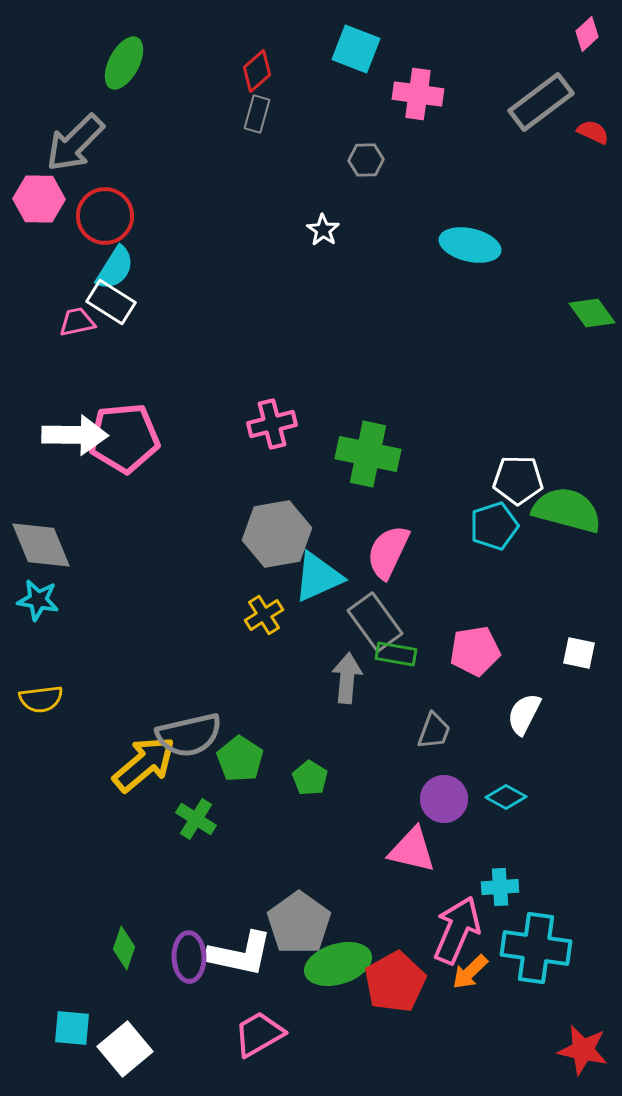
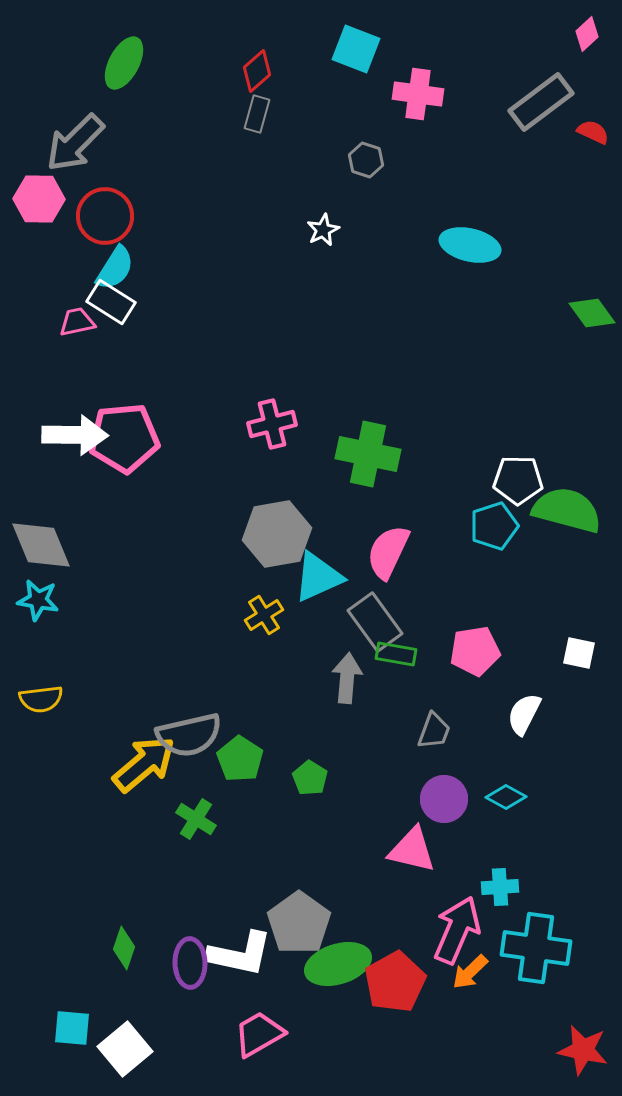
gray hexagon at (366, 160): rotated 20 degrees clockwise
white star at (323, 230): rotated 12 degrees clockwise
purple ellipse at (189, 957): moved 1 px right, 6 px down
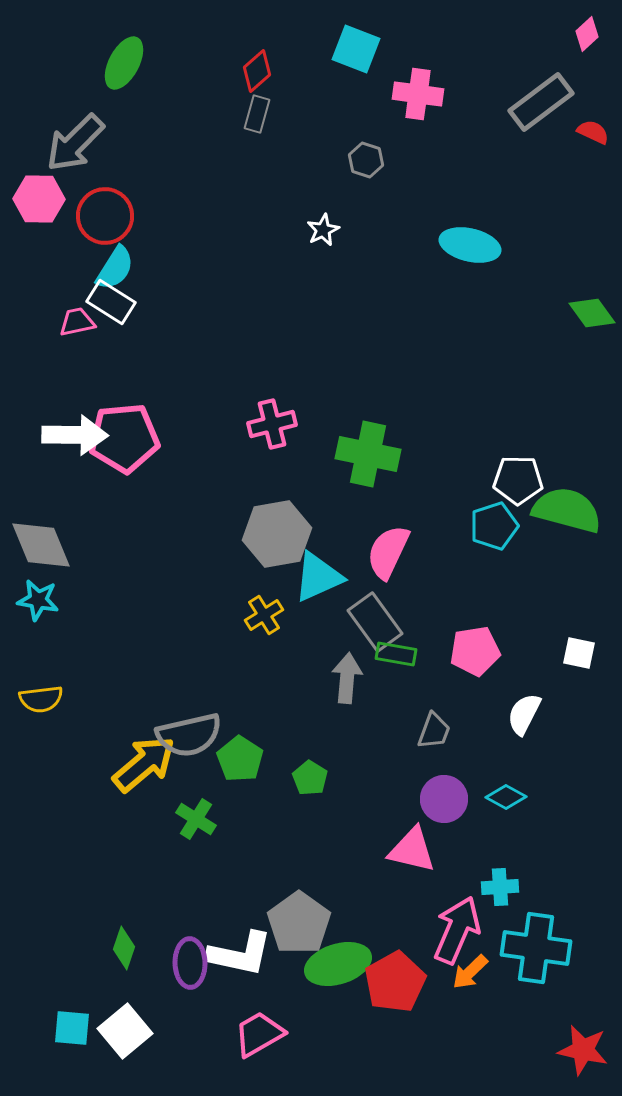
white square at (125, 1049): moved 18 px up
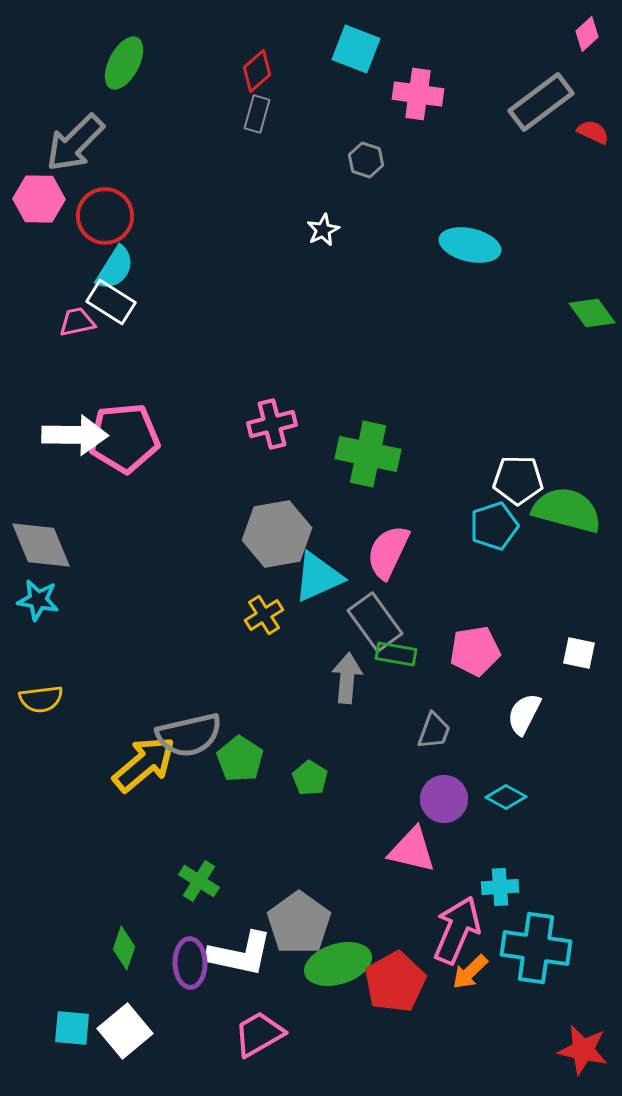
green cross at (196, 819): moved 3 px right, 62 px down
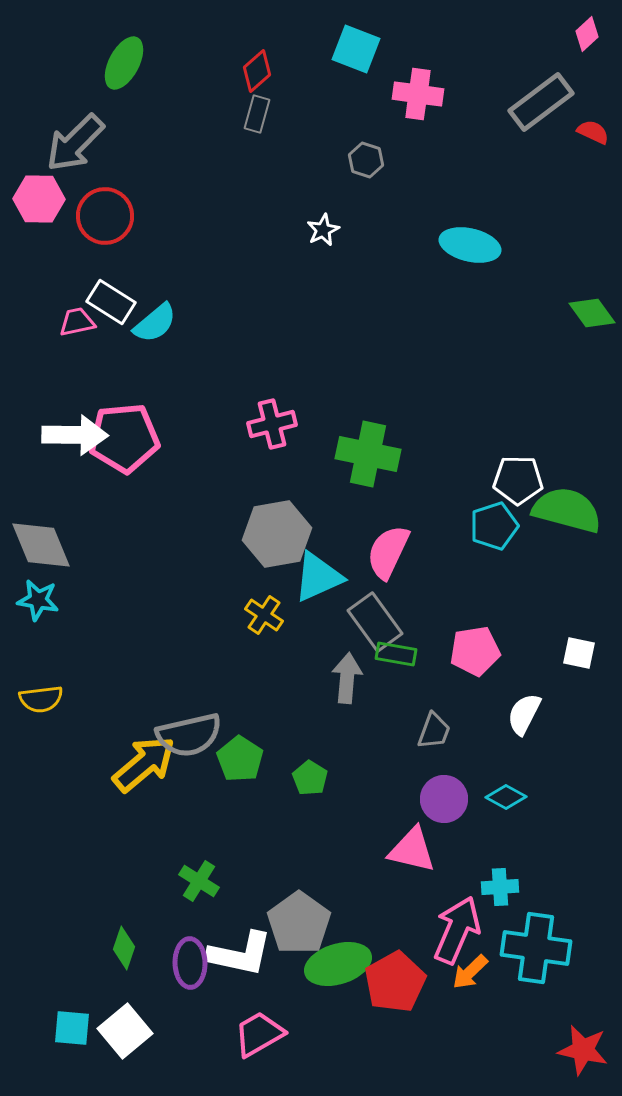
cyan semicircle at (115, 268): moved 40 px right, 55 px down; rotated 18 degrees clockwise
yellow cross at (264, 615): rotated 24 degrees counterclockwise
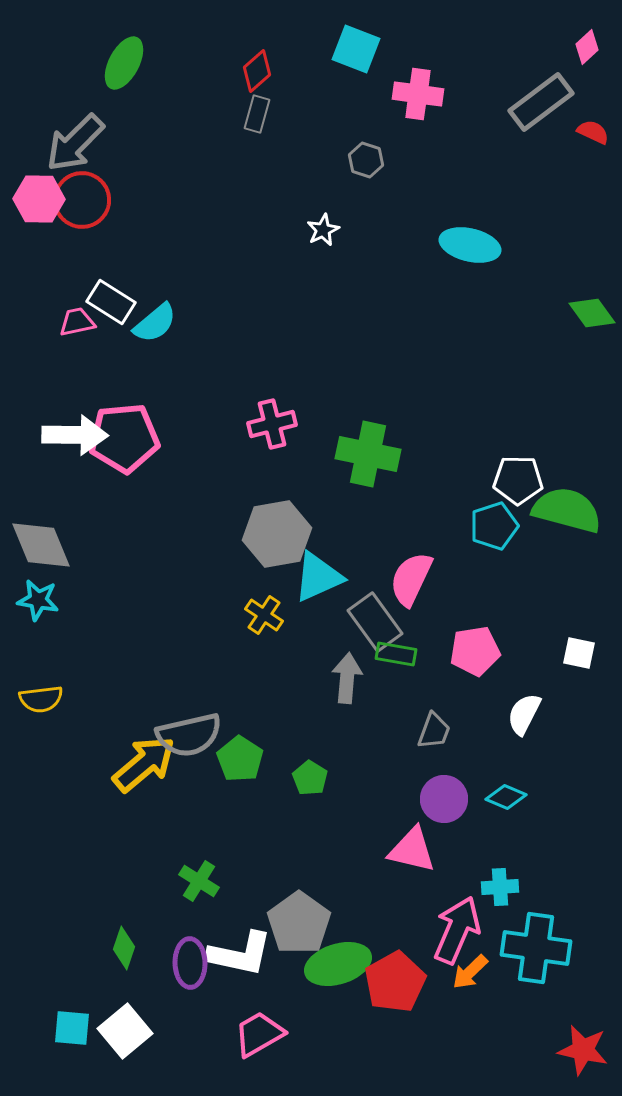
pink diamond at (587, 34): moved 13 px down
red circle at (105, 216): moved 23 px left, 16 px up
pink semicircle at (388, 552): moved 23 px right, 27 px down
cyan diamond at (506, 797): rotated 6 degrees counterclockwise
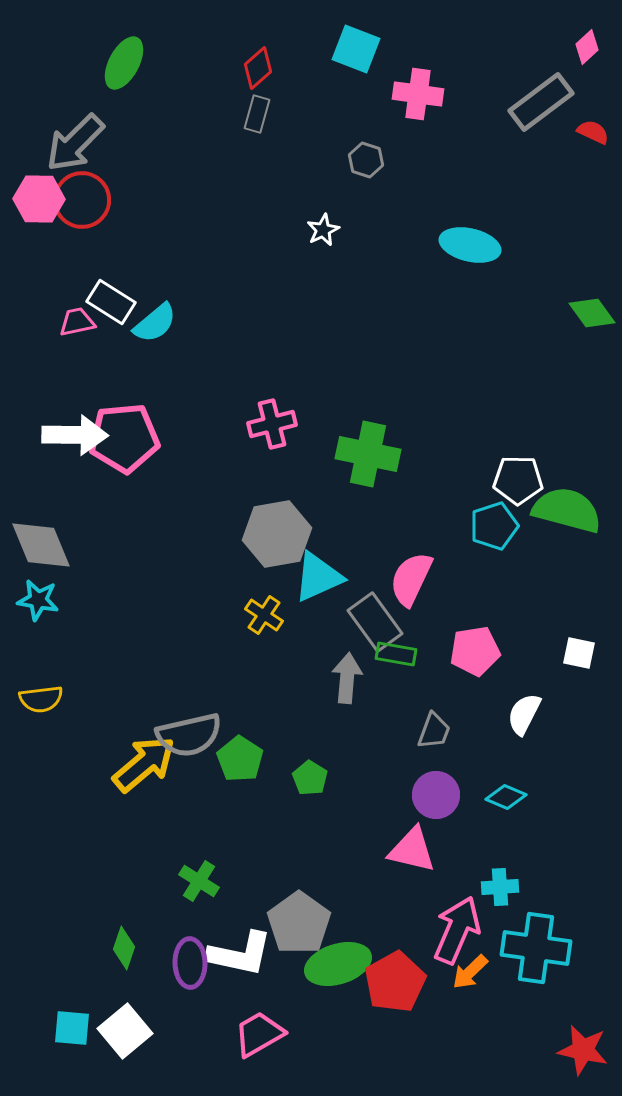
red diamond at (257, 71): moved 1 px right, 3 px up
purple circle at (444, 799): moved 8 px left, 4 px up
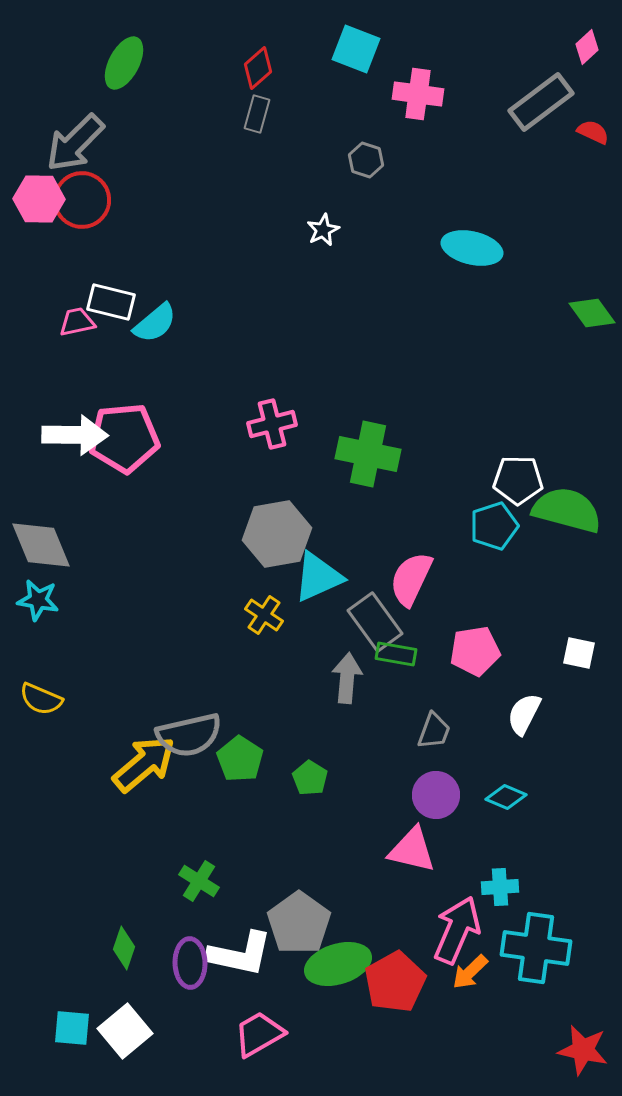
cyan ellipse at (470, 245): moved 2 px right, 3 px down
white rectangle at (111, 302): rotated 18 degrees counterclockwise
yellow semicircle at (41, 699): rotated 30 degrees clockwise
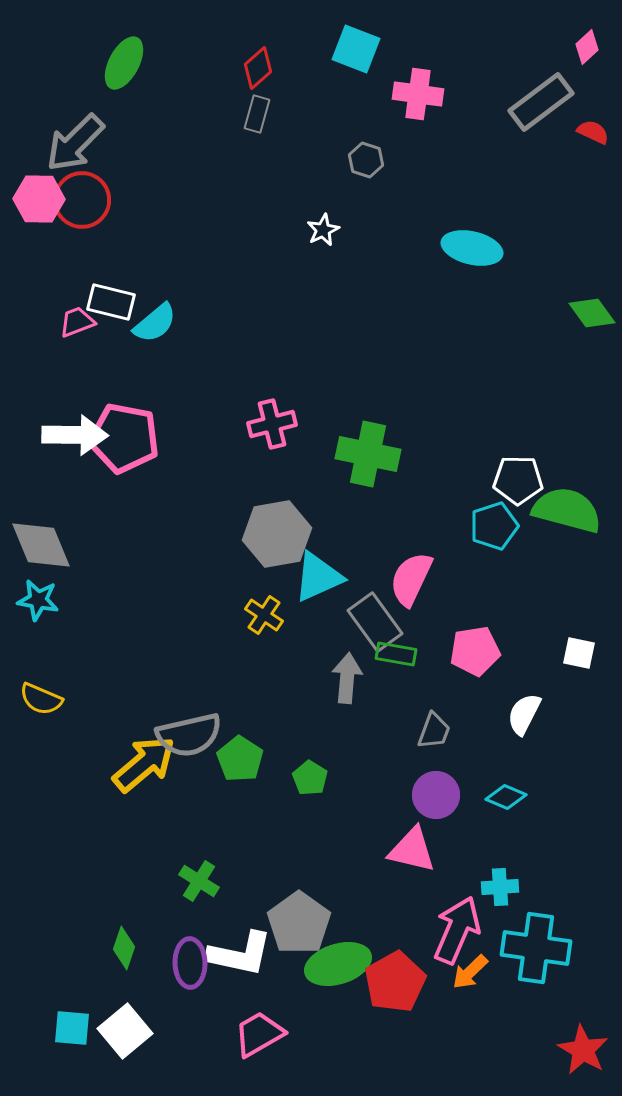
pink trapezoid at (77, 322): rotated 9 degrees counterclockwise
pink pentagon at (124, 438): rotated 16 degrees clockwise
red star at (583, 1050): rotated 18 degrees clockwise
